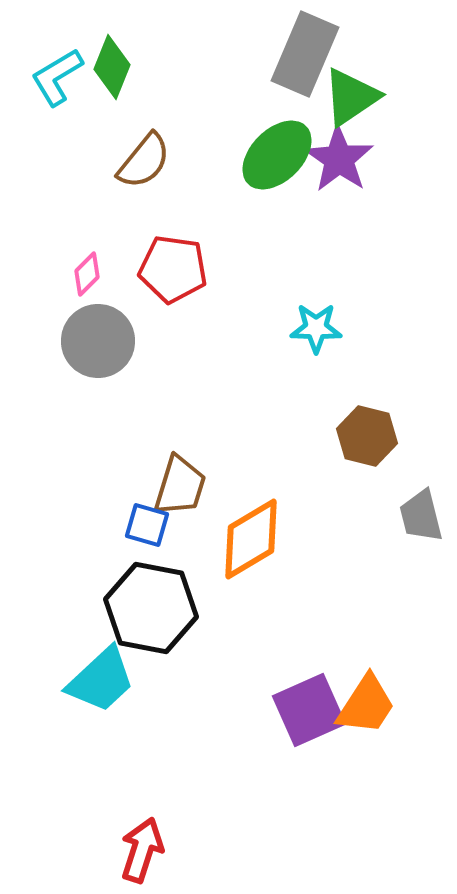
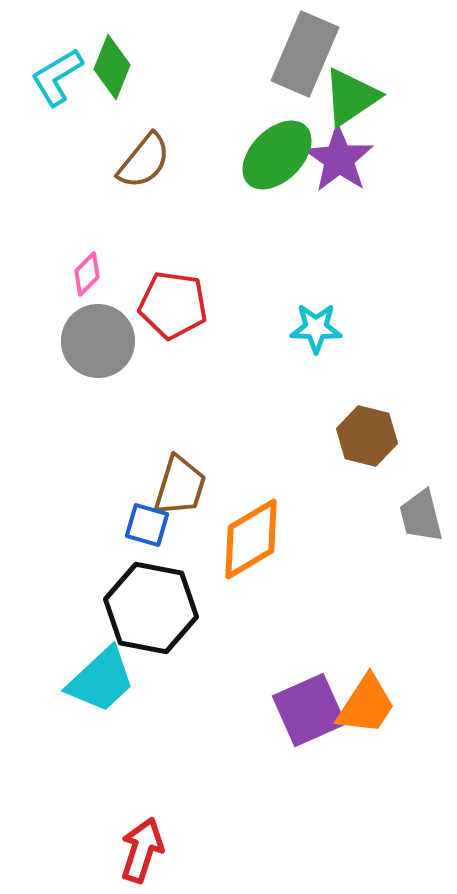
red pentagon: moved 36 px down
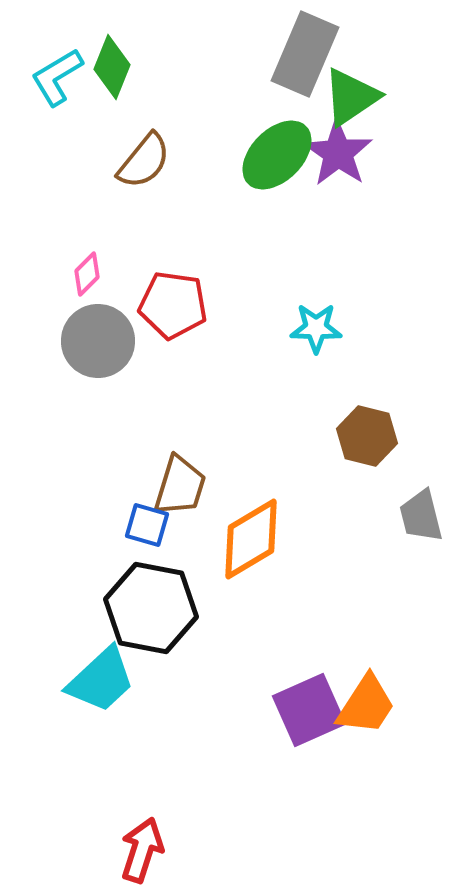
purple star: moved 1 px left, 6 px up
